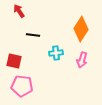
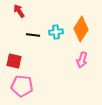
cyan cross: moved 21 px up
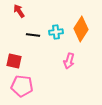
pink arrow: moved 13 px left, 1 px down
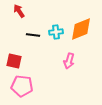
orange diamond: rotated 35 degrees clockwise
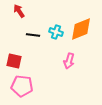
cyan cross: rotated 24 degrees clockwise
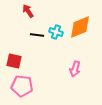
red arrow: moved 9 px right
orange diamond: moved 1 px left, 2 px up
black line: moved 4 px right
pink arrow: moved 6 px right, 8 px down
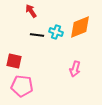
red arrow: moved 3 px right
